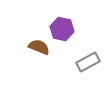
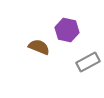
purple hexagon: moved 5 px right, 1 px down
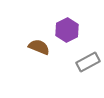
purple hexagon: rotated 20 degrees clockwise
